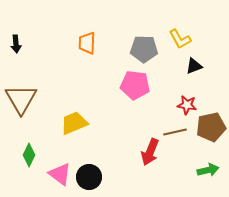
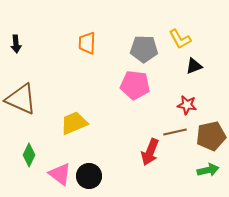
brown triangle: rotated 36 degrees counterclockwise
brown pentagon: moved 9 px down
black circle: moved 1 px up
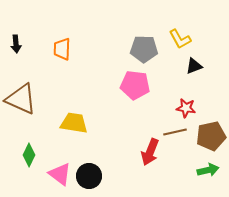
orange trapezoid: moved 25 px left, 6 px down
red star: moved 1 px left, 3 px down
yellow trapezoid: rotated 32 degrees clockwise
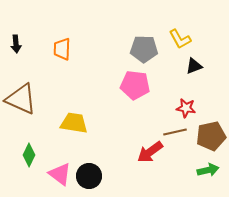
red arrow: rotated 32 degrees clockwise
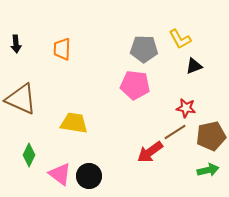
brown line: rotated 20 degrees counterclockwise
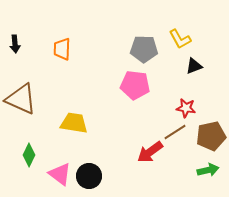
black arrow: moved 1 px left
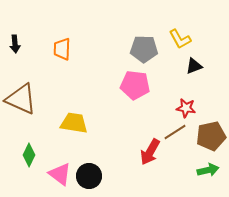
red arrow: rotated 24 degrees counterclockwise
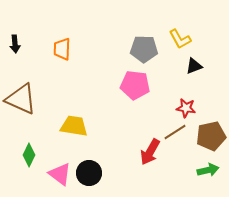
yellow trapezoid: moved 3 px down
black circle: moved 3 px up
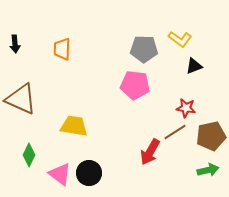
yellow L-shape: rotated 25 degrees counterclockwise
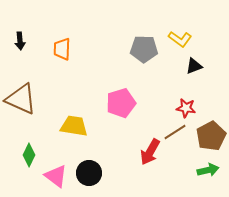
black arrow: moved 5 px right, 3 px up
pink pentagon: moved 14 px left, 18 px down; rotated 24 degrees counterclockwise
brown pentagon: rotated 16 degrees counterclockwise
pink triangle: moved 4 px left, 2 px down
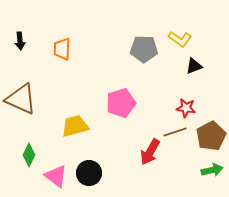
yellow trapezoid: moved 1 px right; rotated 24 degrees counterclockwise
brown line: rotated 15 degrees clockwise
green arrow: moved 4 px right
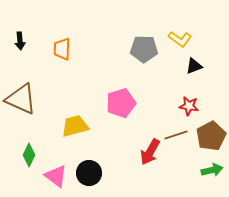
red star: moved 3 px right, 2 px up
brown line: moved 1 px right, 3 px down
